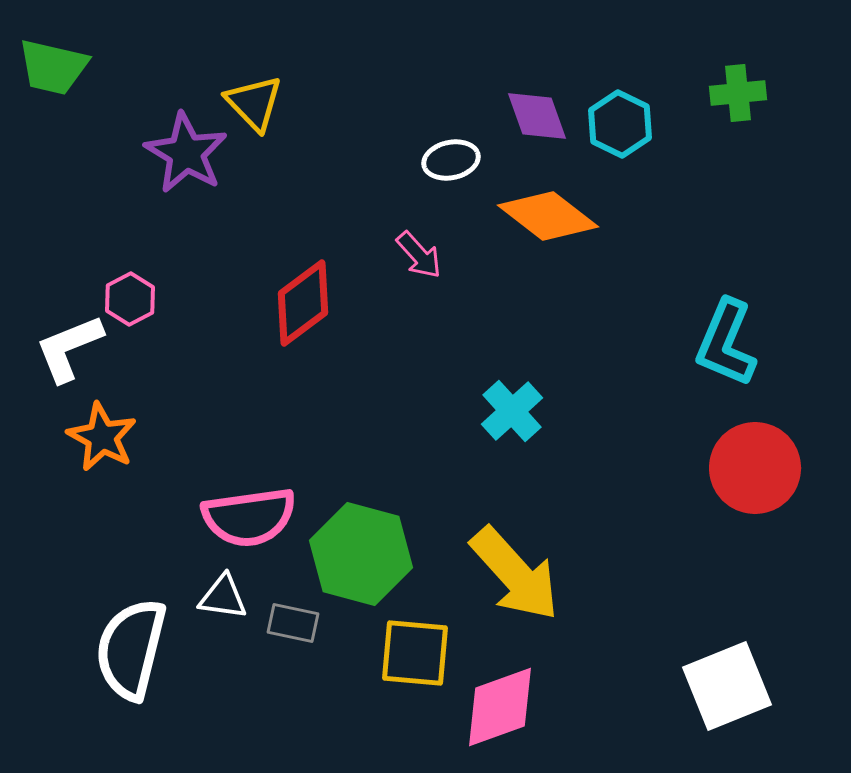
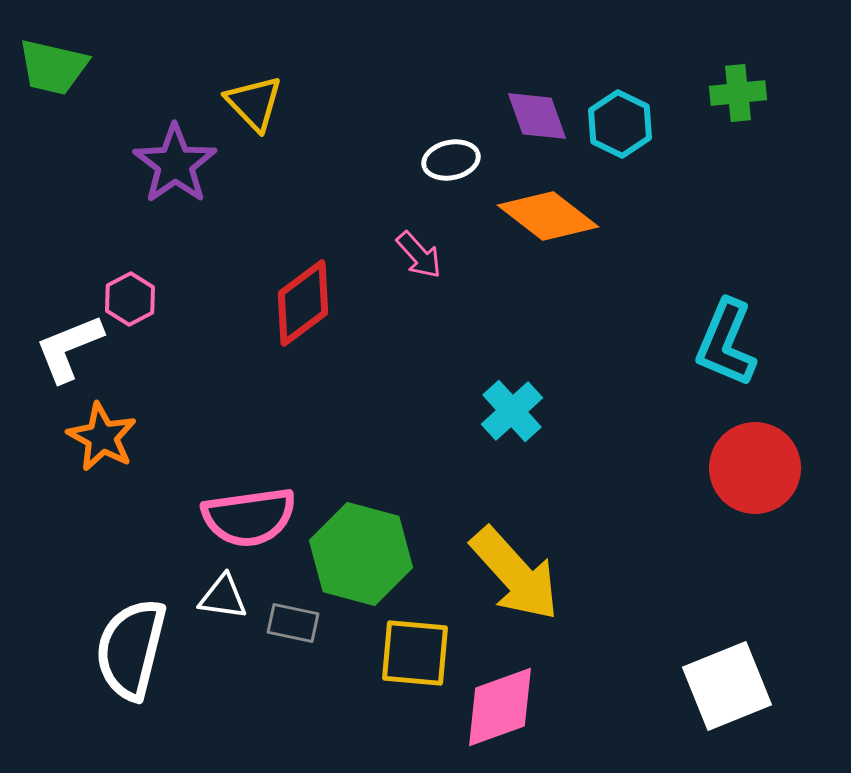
purple star: moved 11 px left, 11 px down; rotated 6 degrees clockwise
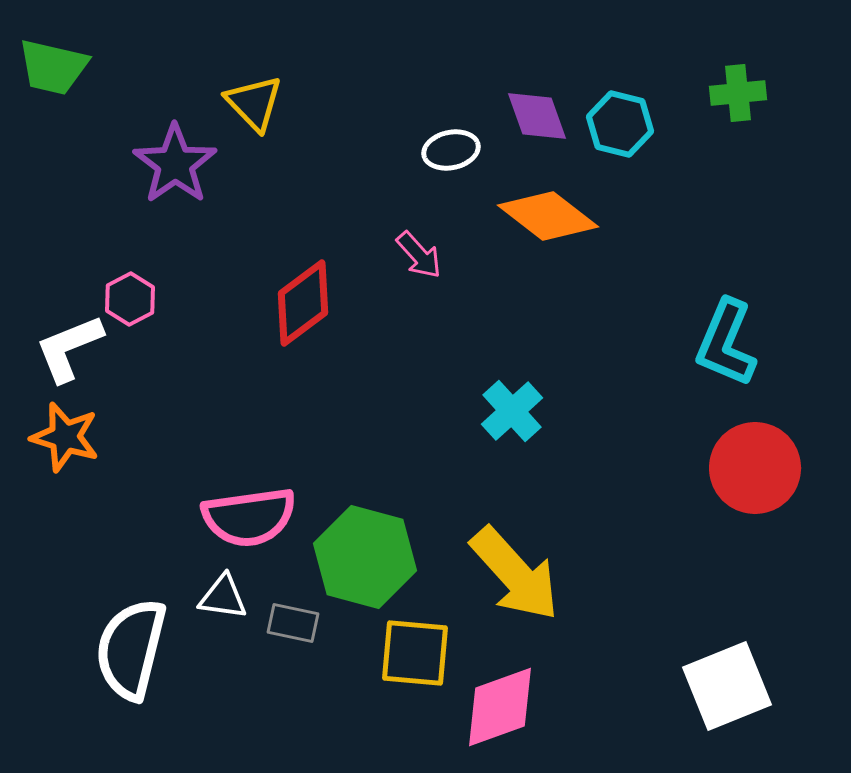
cyan hexagon: rotated 12 degrees counterclockwise
white ellipse: moved 10 px up
orange star: moved 37 px left; rotated 12 degrees counterclockwise
green hexagon: moved 4 px right, 3 px down
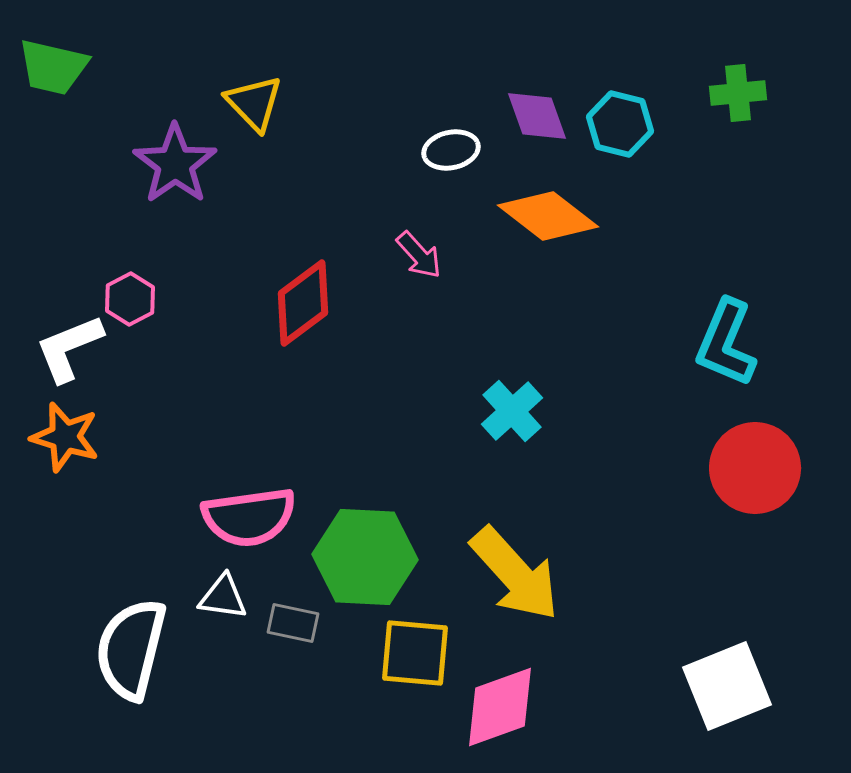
green hexagon: rotated 12 degrees counterclockwise
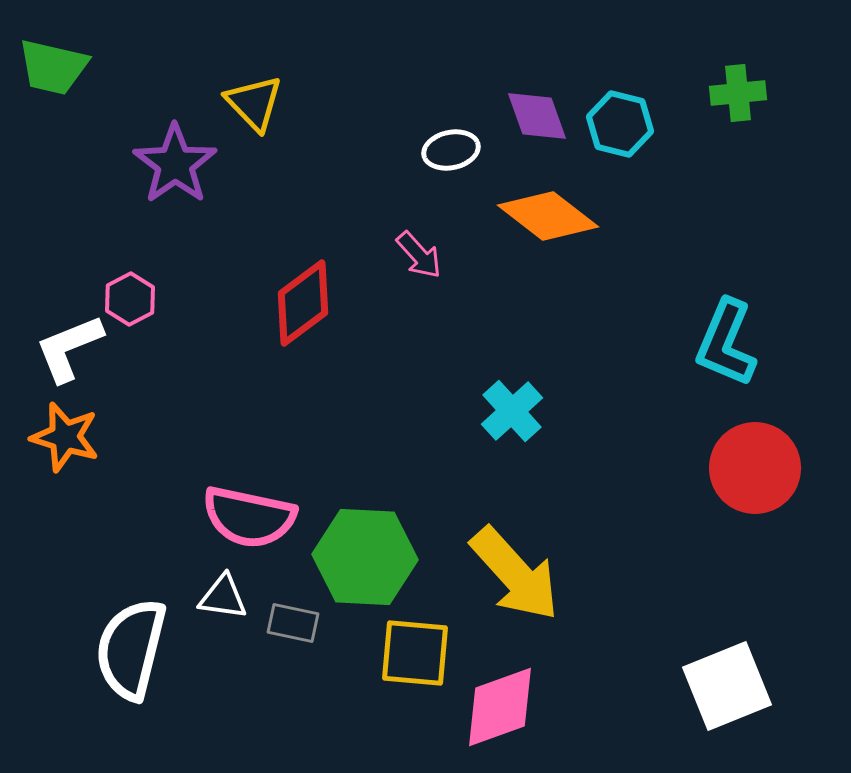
pink semicircle: rotated 20 degrees clockwise
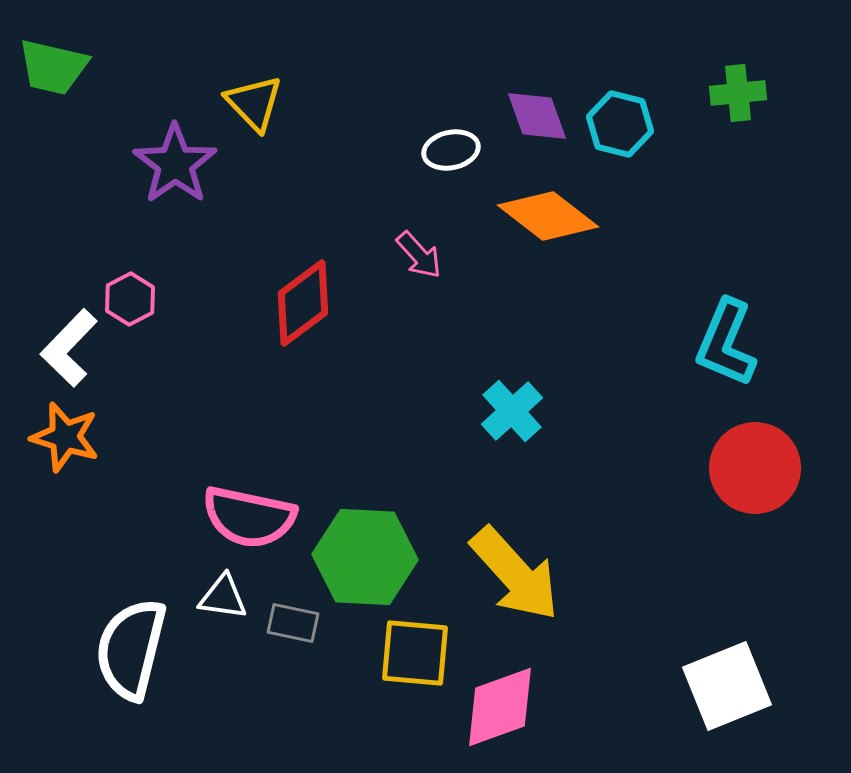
white L-shape: rotated 24 degrees counterclockwise
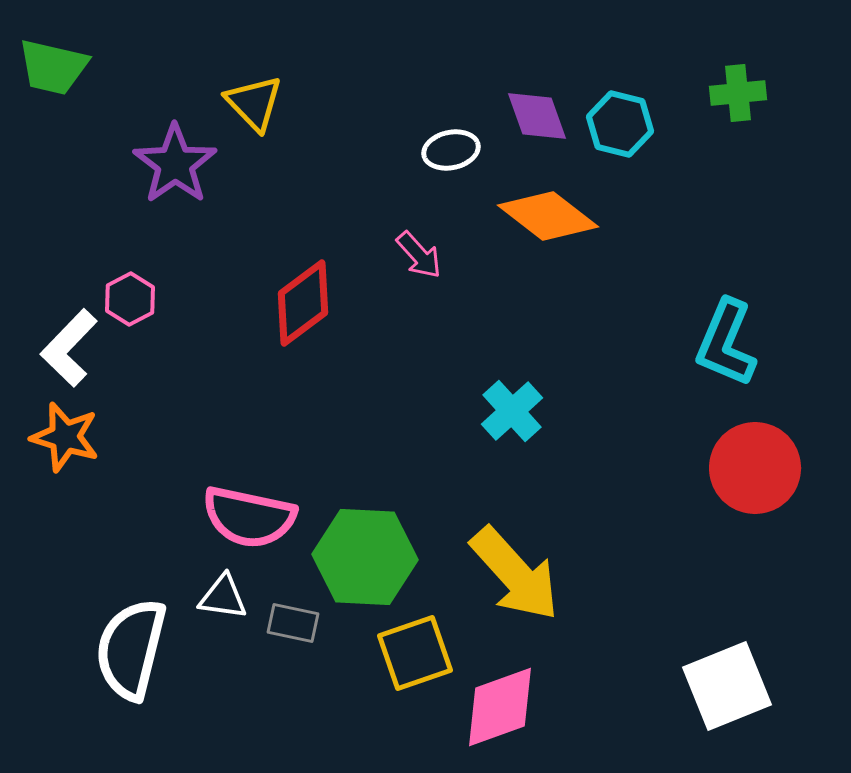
yellow square: rotated 24 degrees counterclockwise
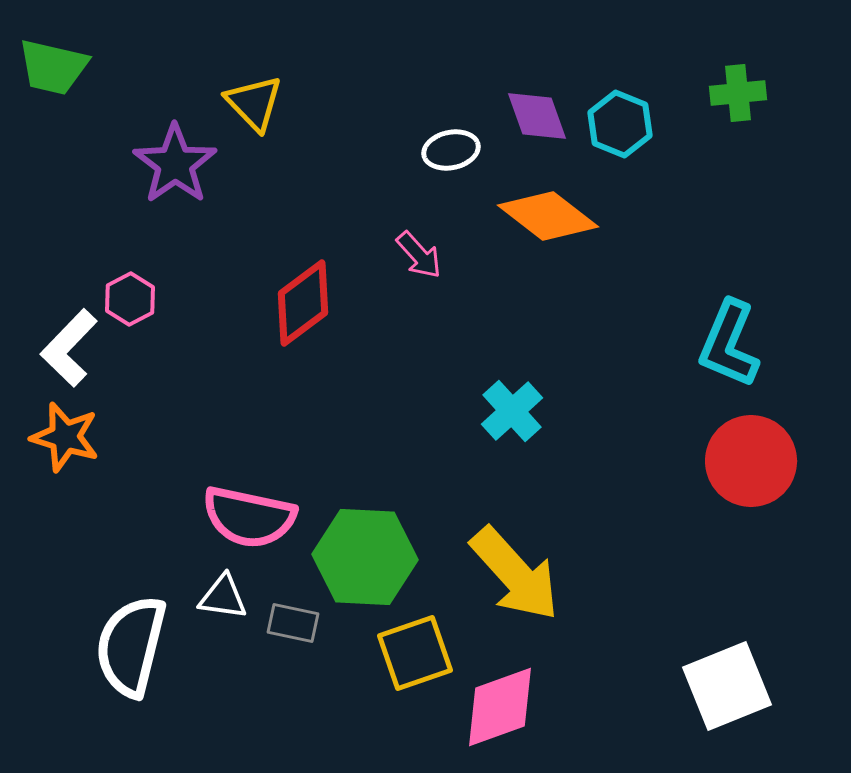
cyan hexagon: rotated 8 degrees clockwise
cyan L-shape: moved 3 px right, 1 px down
red circle: moved 4 px left, 7 px up
white semicircle: moved 3 px up
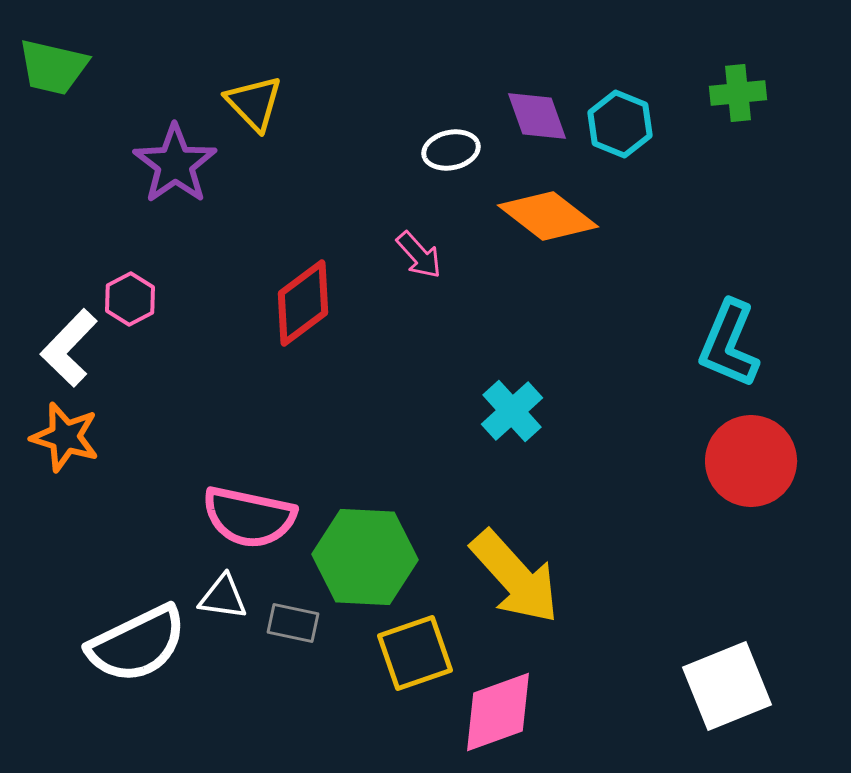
yellow arrow: moved 3 px down
white semicircle: moved 6 px right, 2 px up; rotated 130 degrees counterclockwise
pink diamond: moved 2 px left, 5 px down
